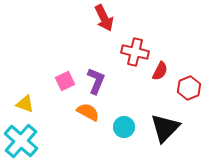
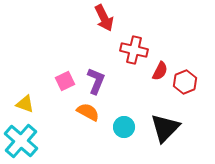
red cross: moved 1 px left, 2 px up
red hexagon: moved 4 px left, 6 px up
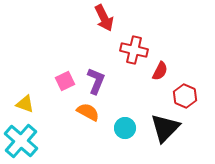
red hexagon: moved 14 px down; rotated 15 degrees counterclockwise
cyan circle: moved 1 px right, 1 px down
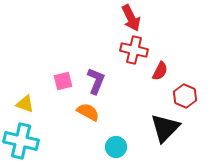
red arrow: moved 27 px right
pink square: moved 2 px left; rotated 12 degrees clockwise
cyan circle: moved 9 px left, 19 px down
cyan cross: rotated 28 degrees counterclockwise
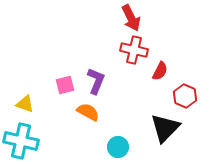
pink square: moved 2 px right, 4 px down
cyan circle: moved 2 px right
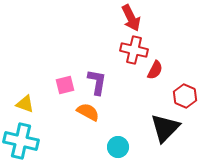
red semicircle: moved 5 px left, 1 px up
purple L-shape: moved 1 px right, 1 px down; rotated 12 degrees counterclockwise
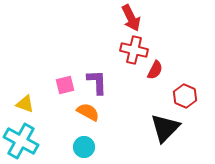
purple L-shape: rotated 12 degrees counterclockwise
cyan cross: rotated 16 degrees clockwise
cyan circle: moved 34 px left
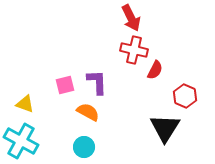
black triangle: rotated 12 degrees counterclockwise
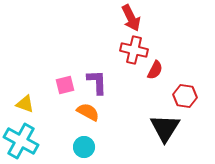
red hexagon: rotated 15 degrees counterclockwise
